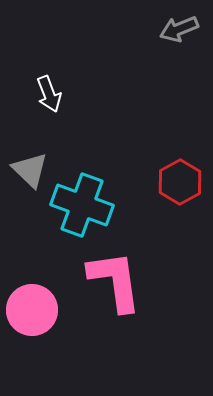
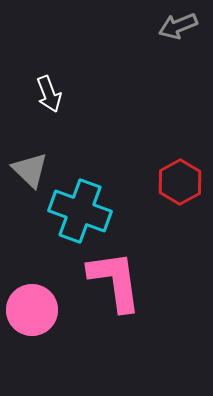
gray arrow: moved 1 px left, 3 px up
cyan cross: moved 2 px left, 6 px down
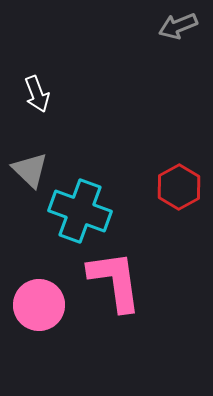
white arrow: moved 12 px left
red hexagon: moved 1 px left, 5 px down
pink circle: moved 7 px right, 5 px up
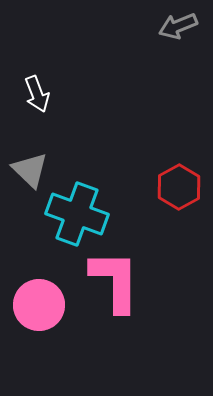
cyan cross: moved 3 px left, 3 px down
pink L-shape: rotated 8 degrees clockwise
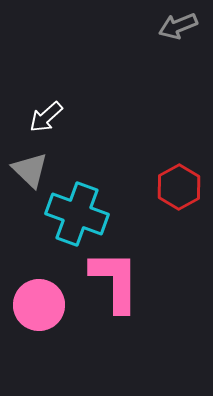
white arrow: moved 9 px right, 23 px down; rotated 69 degrees clockwise
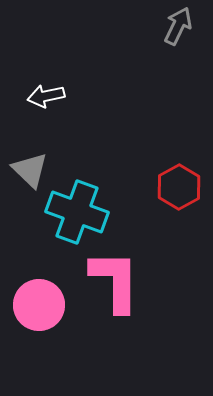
gray arrow: rotated 138 degrees clockwise
white arrow: moved 21 px up; rotated 30 degrees clockwise
cyan cross: moved 2 px up
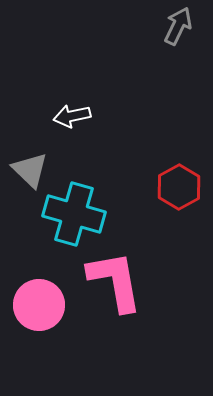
white arrow: moved 26 px right, 20 px down
cyan cross: moved 3 px left, 2 px down; rotated 4 degrees counterclockwise
pink L-shape: rotated 10 degrees counterclockwise
